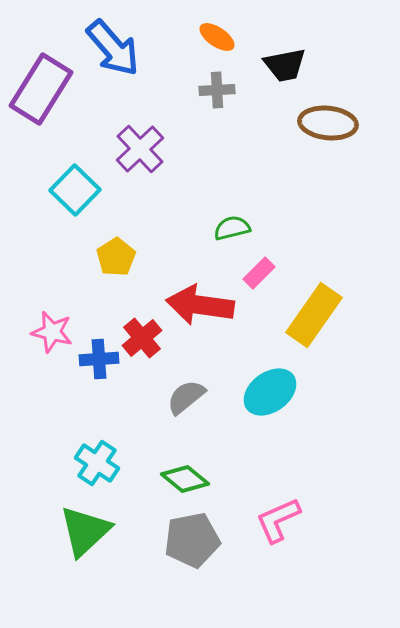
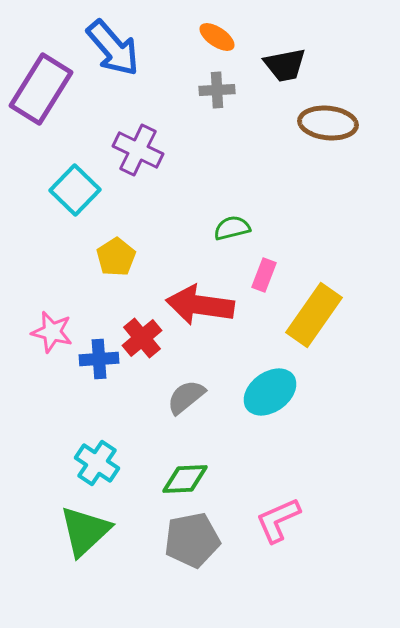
purple cross: moved 2 px left, 1 px down; rotated 21 degrees counterclockwise
pink rectangle: moved 5 px right, 2 px down; rotated 24 degrees counterclockwise
green diamond: rotated 42 degrees counterclockwise
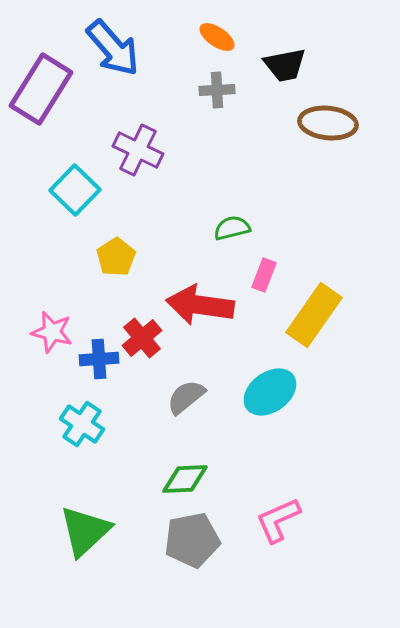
cyan cross: moved 15 px left, 39 px up
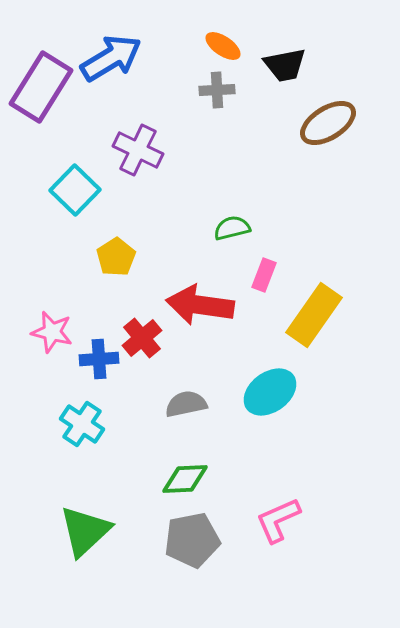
orange ellipse: moved 6 px right, 9 px down
blue arrow: moved 2 px left, 10 px down; rotated 80 degrees counterclockwise
purple rectangle: moved 2 px up
brown ellipse: rotated 38 degrees counterclockwise
gray semicircle: moved 7 px down; rotated 27 degrees clockwise
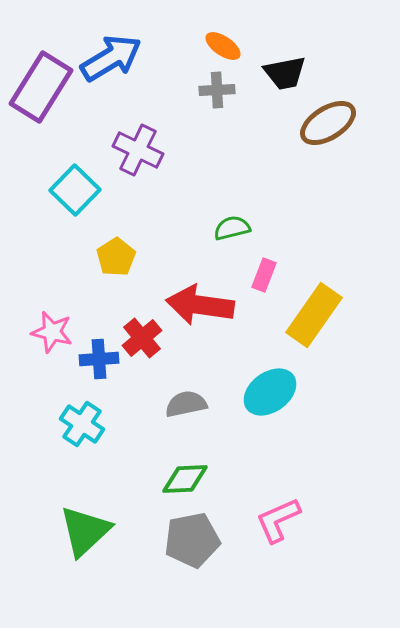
black trapezoid: moved 8 px down
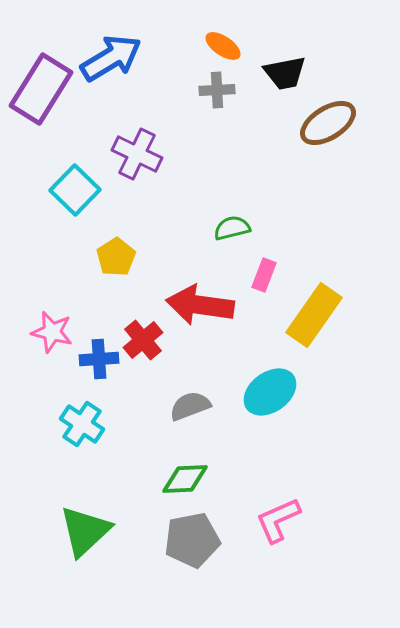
purple rectangle: moved 2 px down
purple cross: moved 1 px left, 4 px down
red cross: moved 1 px right, 2 px down
gray semicircle: moved 4 px right, 2 px down; rotated 9 degrees counterclockwise
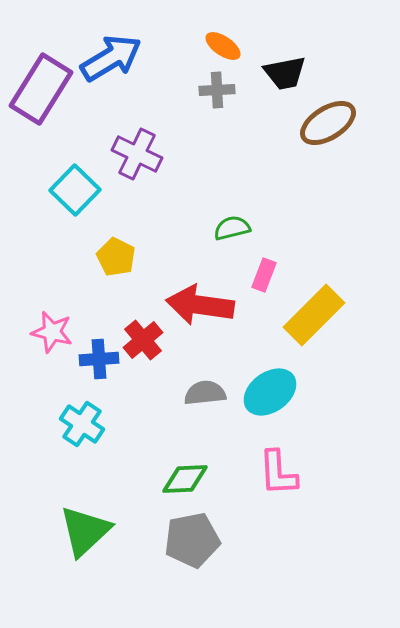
yellow pentagon: rotated 12 degrees counterclockwise
yellow rectangle: rotated 10 degrees clockwise
gray semicircle: moved 15 px right, 13 px up; rotated 15 degrees clockwise
pink L-shape: moved 47 px up; rotated 69 degrees counterclockwise
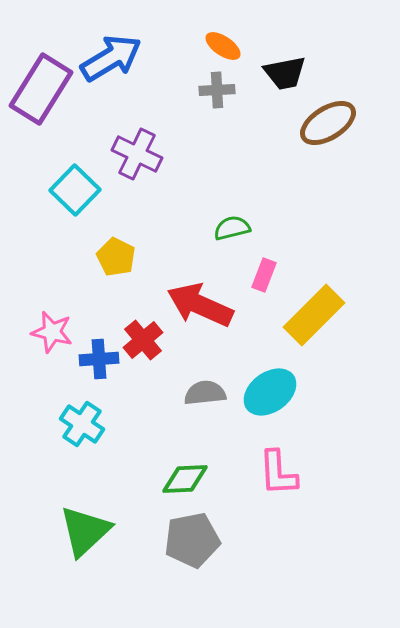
red arrow: rotated 16 degrees clockwise
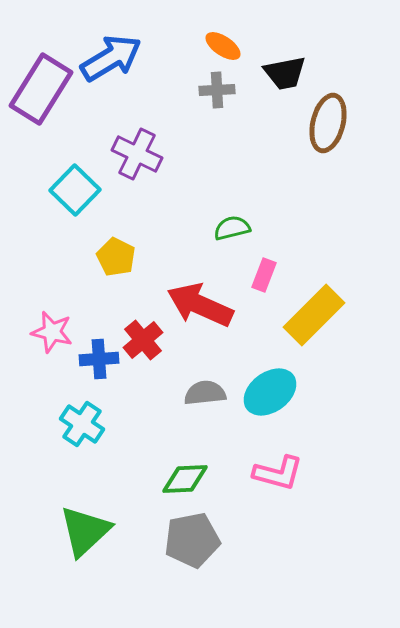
brown ellipse: rotated 44 degrees counterclockwise
pink L-shape: rotated 72 degrees counterclockwise
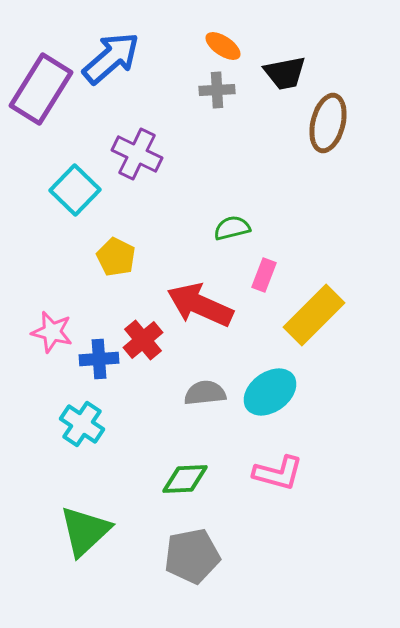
blue arrow: rotated 10 degrees counterclockwise
gray pentagon: moved 16 px down
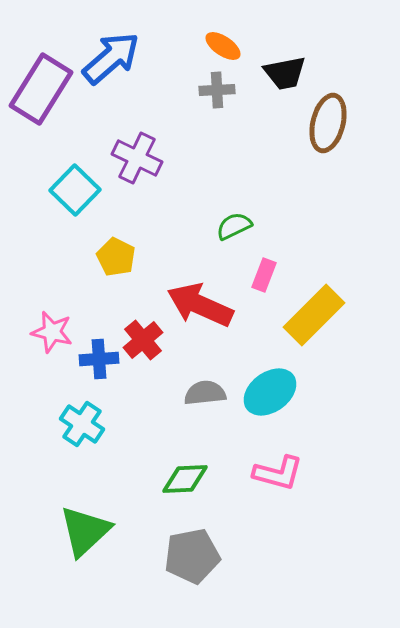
purple cross: moved 4 px down
green semicircle: moved 2 px right, 2 px up; rotated 12 degrees counterclockwise
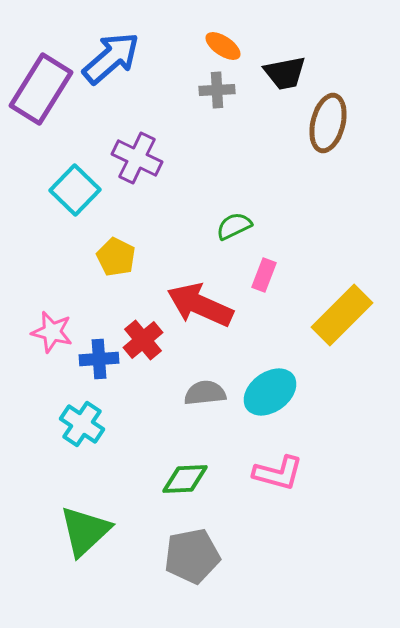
yellow rectangle: moved 28 px right
